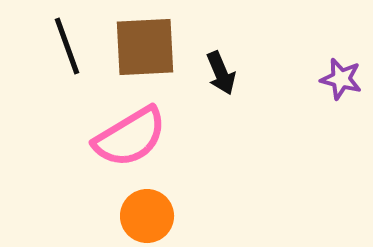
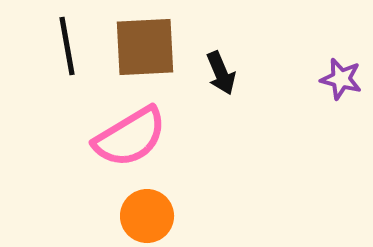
black line: rotated 10 degrees clockwise
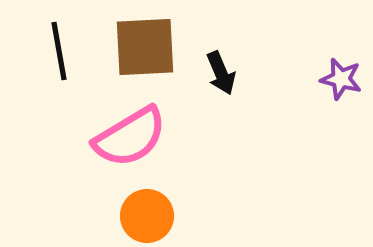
black line: moved 8 px left, 5 px down
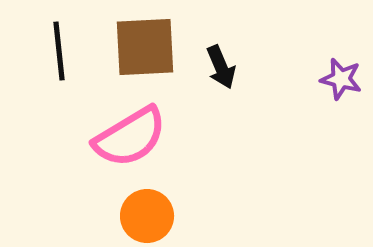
black line: rotated 4 degrees clockwise
black arrow: moved 6 px up
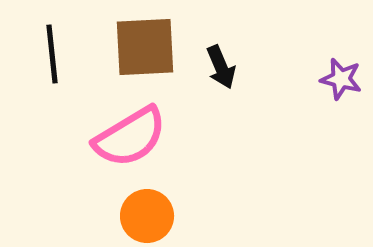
black line: moved 7 px left, 3 px down
